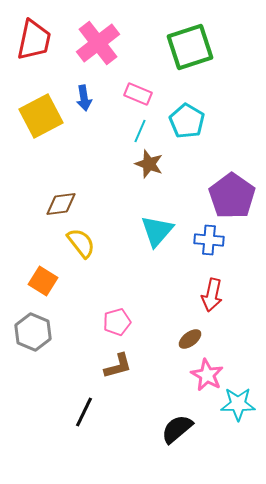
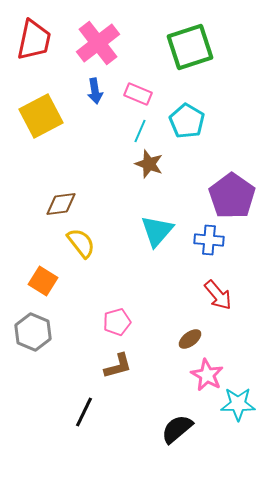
blue arrow: moved 11 px right, 7 px up
red arrow: moved 6 px right; rotated 52 degrees counterclockwise
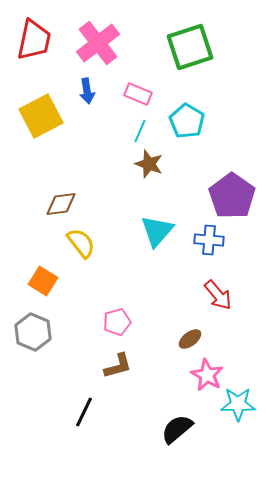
blue arrow: moved 8 px left
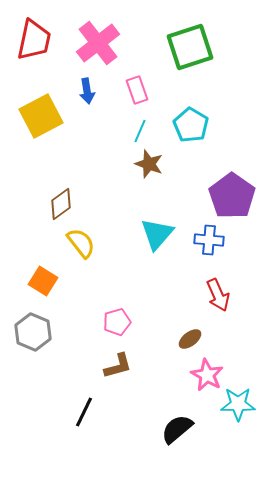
pink rectangle: moved 1 px left, 4 px up; rotated 48 degrees clockwise
cyan pentagon: moved 4 px right, 4 px down
brown diamond: rotated 28 degrees counterclockwise
cyan triangle: moved 3 px down
red arrow: rotated 16 degrees clockwise
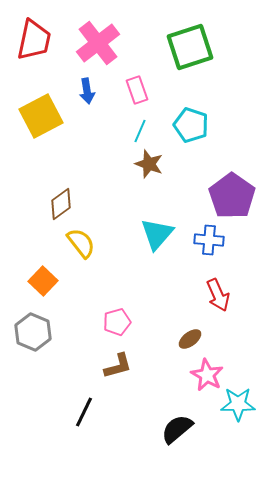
cyan pentagon: rotated 12 degrees counterclockwise
orange square: rotated 12 degrees clockwise
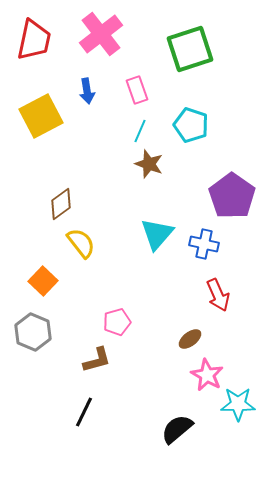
pink cross: moved 3 px right, 9 px up
green square: moved 2 px down
blue cross: moved 5 px left, 4 px down; rotated 8 degrees clockwise
brown L-shape: moved 21 px left, 6 px up
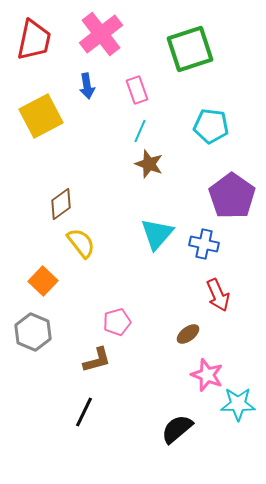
blue arrow: moved 5 px up
cyan pentagon: moved 20 px right, 1 px down; rotated 12 degrees counterclockwise
brown ellipse: moved 2 px left, 5 px up
pink star: rotated 8 degrees counterclockwise
